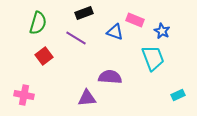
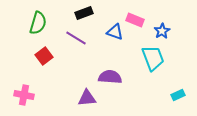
blue star: rotated 14 degrees clockwise
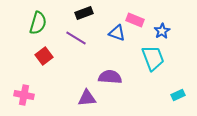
blue triangle: moved 2 px right, 1 px down
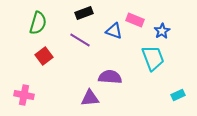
blue triangle: moved 3 px left, 2 px up
purple line: moved 4 px right, 2 px down
purple triangle: moved 3 px right
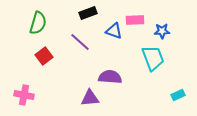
black rectangle: moved 4 px right
pink rectangle: rotated 24 degrees counterclockwise
blue star: rotated 28 degrees clockwise
purple line: moved 2 px down; rotated 10 degrees clockwise
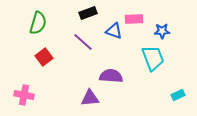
pink rectangle: moved 1 px left, 1 px up
purple line: moved 3 px right
red square: moved 1 px down
purple semicircle: moved 1 px right, 1 px up
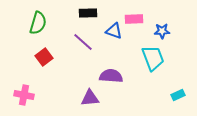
black rectangle: rotated 18 degrees clockwise
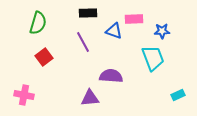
purple line: rotated 20 degrees clockwise
